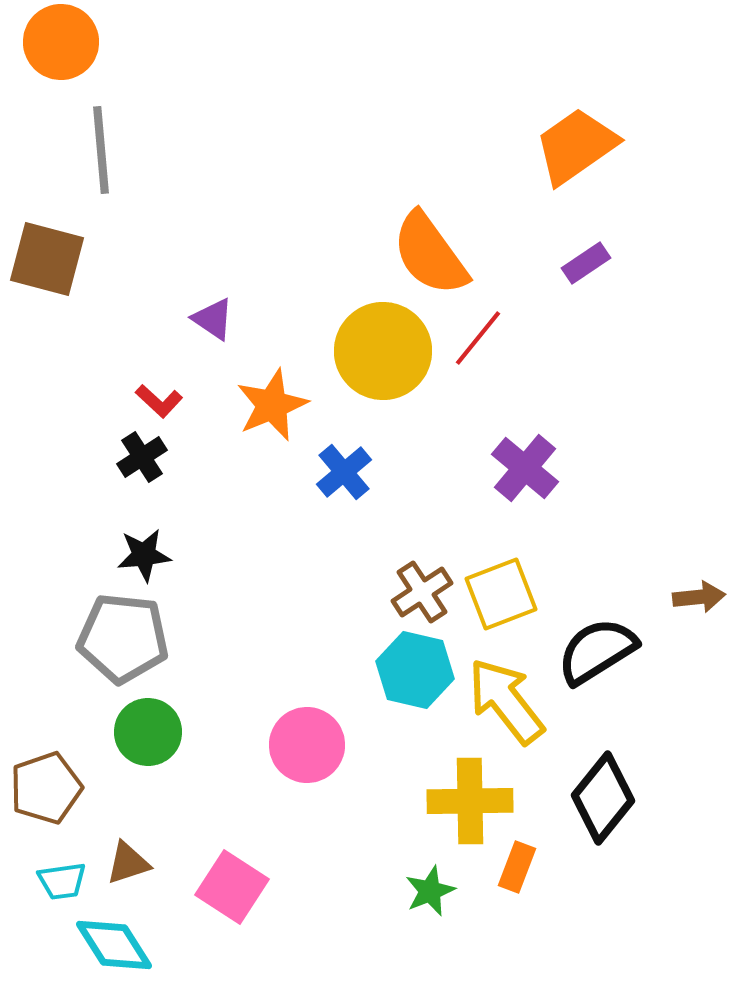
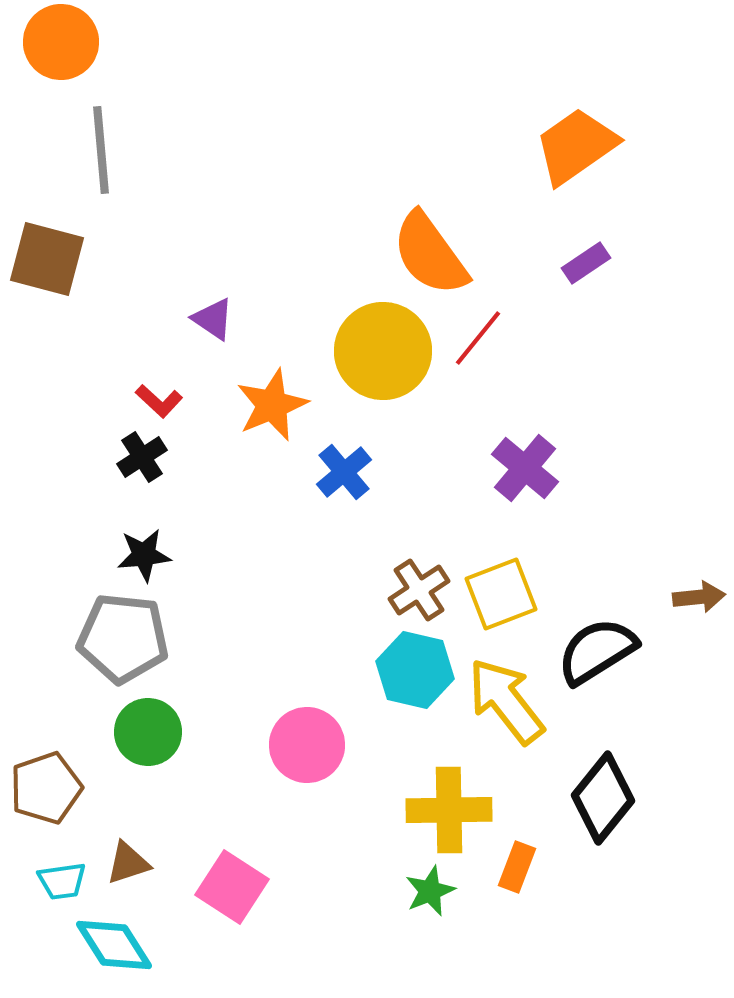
brown cross: moved 3 px left, 2 px up
yellow cross: moved 21 px left, 9 px down
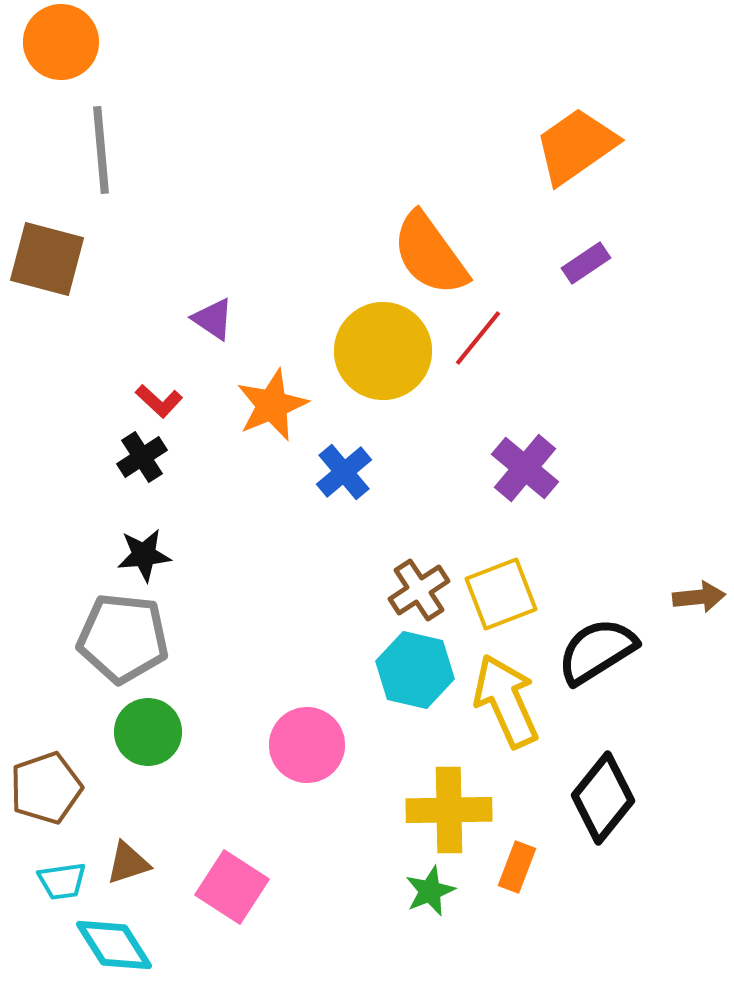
yellow arrow: rotated 14 degrees clockwise
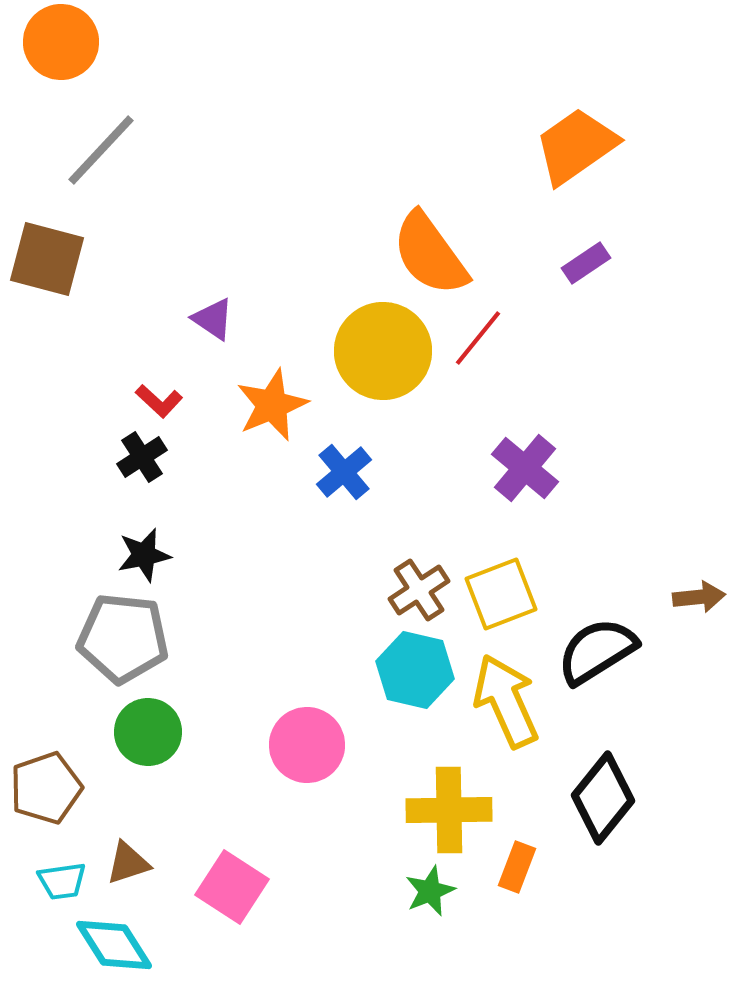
gray line: rotated 48 degrees clockwise
black star: rotated 6 degrees counterclockwise
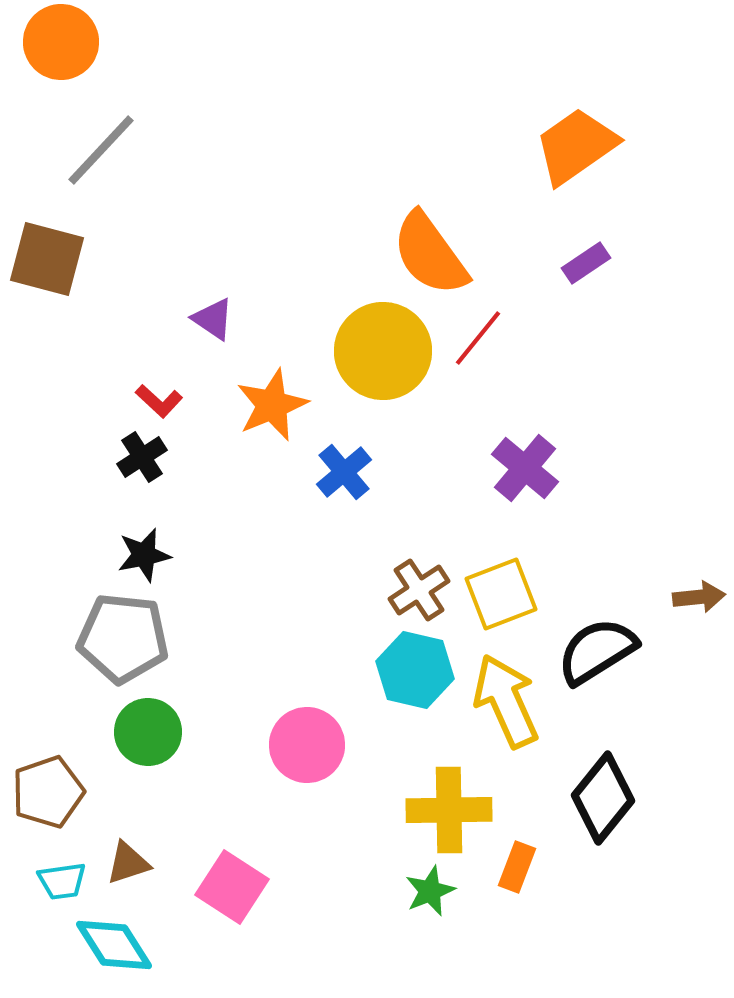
brown pentagon: moved 2 px right, 4 px down
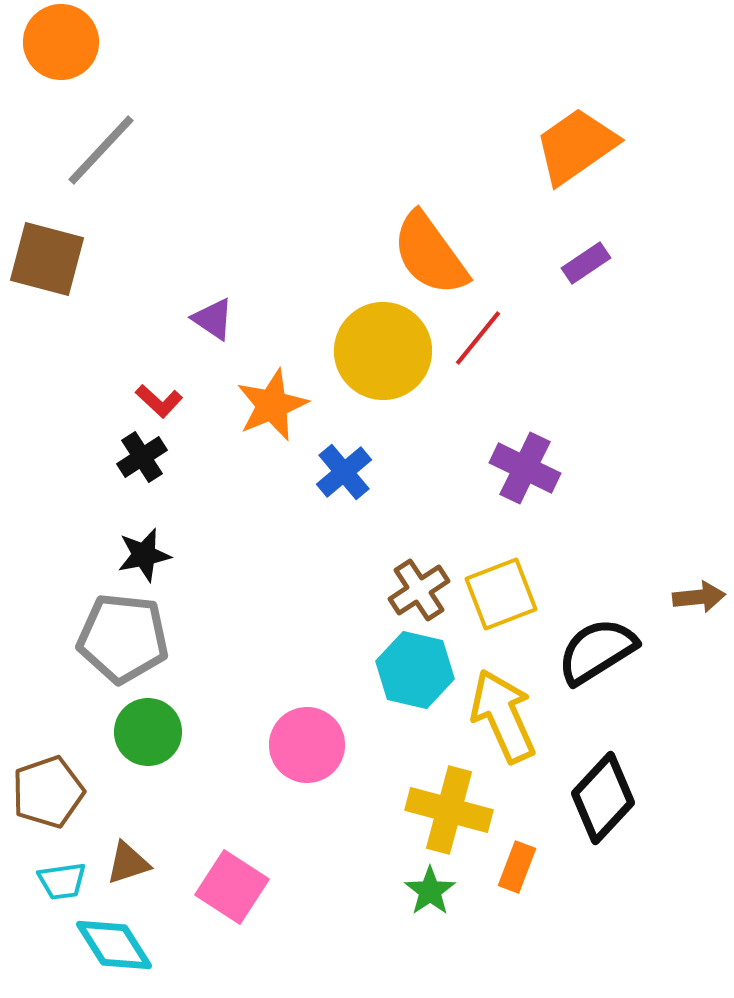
purple cross: rotated 14 degrees counterclockwise
yellow arrow: moved 3 px left, 15 px down
black diamond: rotated 4 degrees clockwise
yellow cross: rotated 16 degrees clockwise
green star: rotated 12 degrees counterclockwise
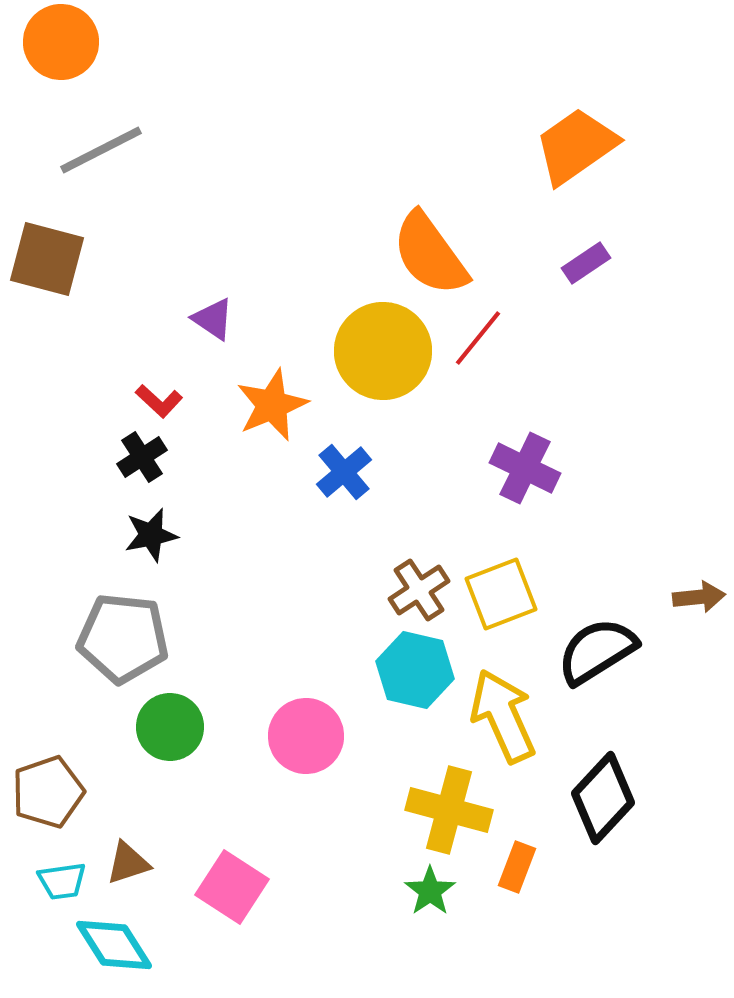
gray line: rotated 20 degrees clockwise
black star: moved 7 px right, 20 px up
green circle: moved 22 px right, 5 px up
pink circle: moved 1 px left, 9 px up
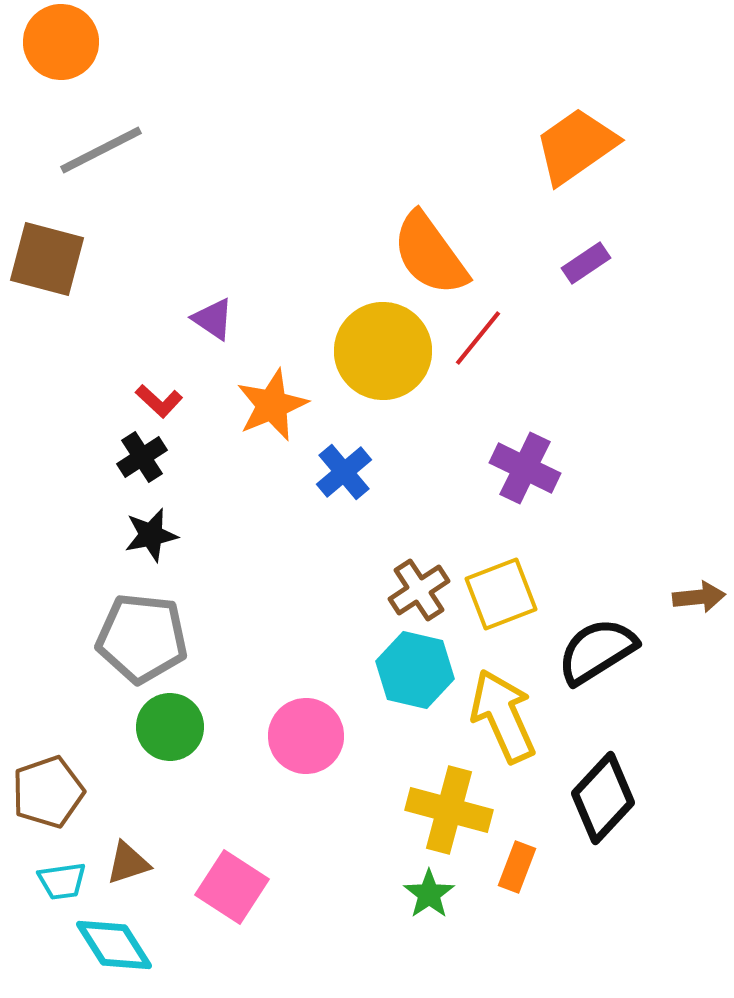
gray pentagon: moved 19 px right
green star: moved 1 px left, 3 px down
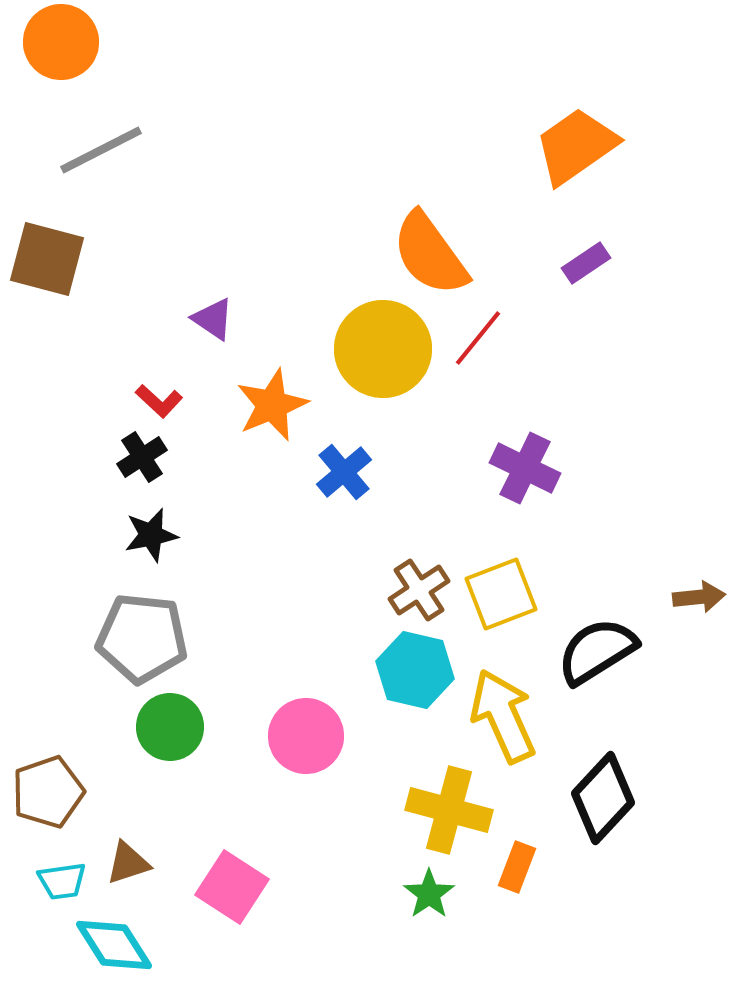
yellow circle: moved 2 px up
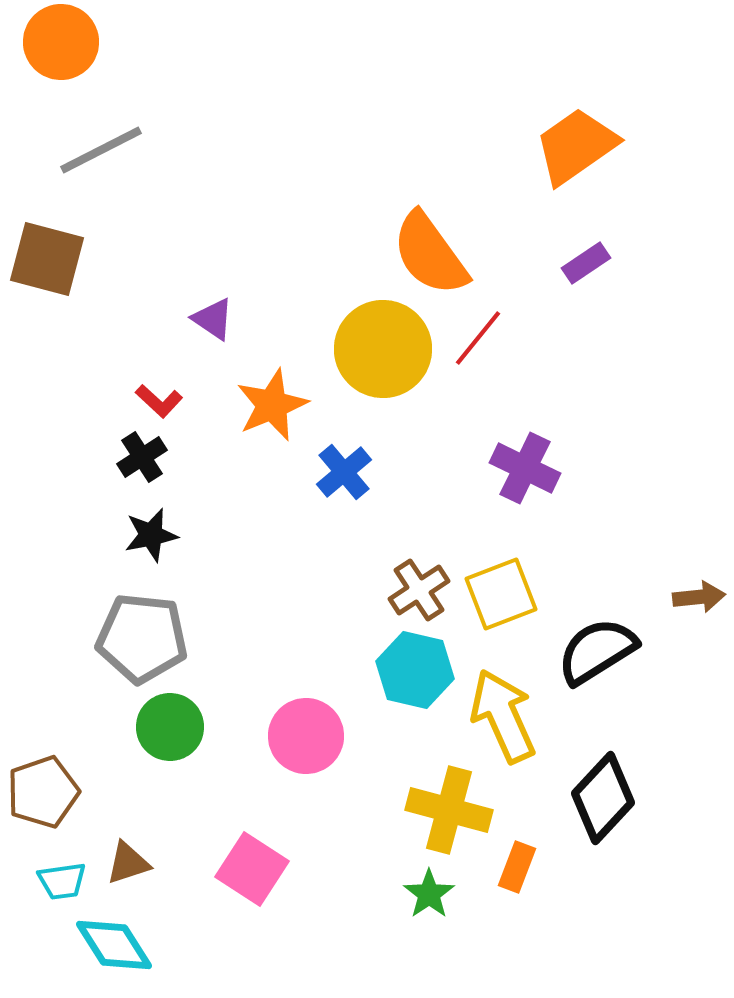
brown pentagon: moved 5 px left
pink square: moved 20 px right, 18 px up
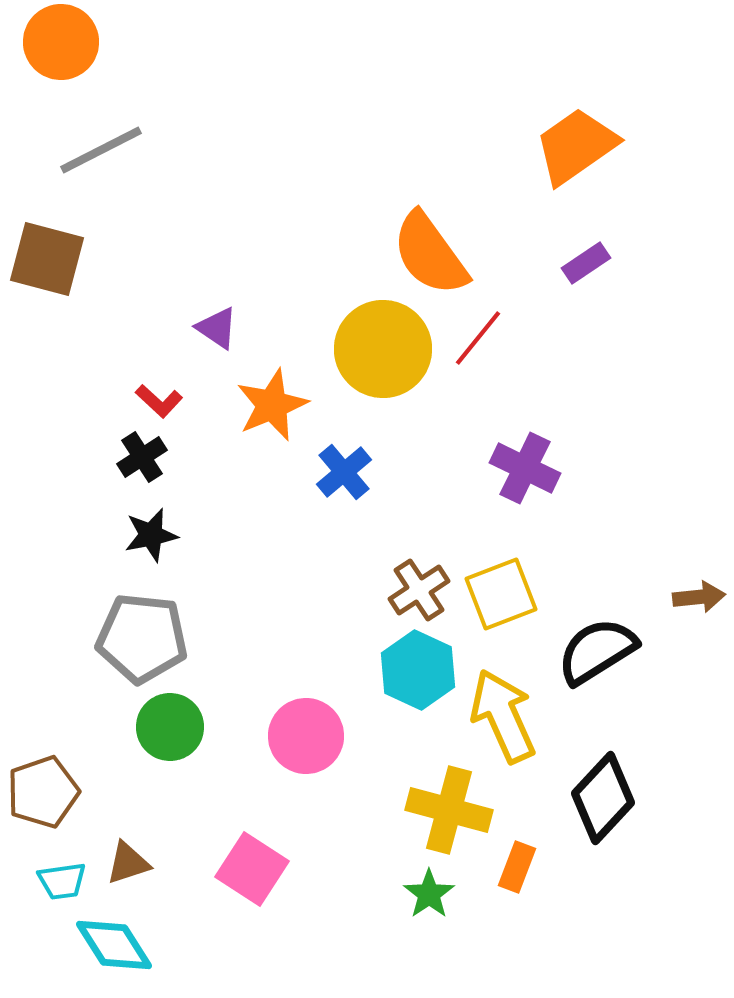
purple triangle: moved 4 px right, 9 px down
cyan hexagon: moved 3 px right; rotated 12 degrees clockwise
